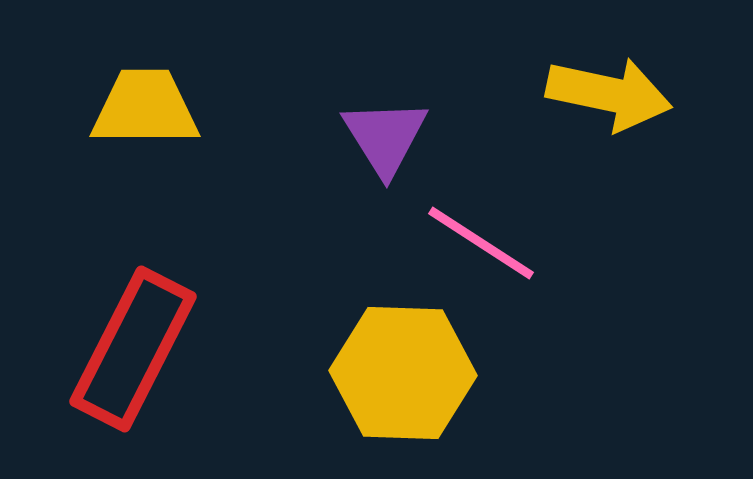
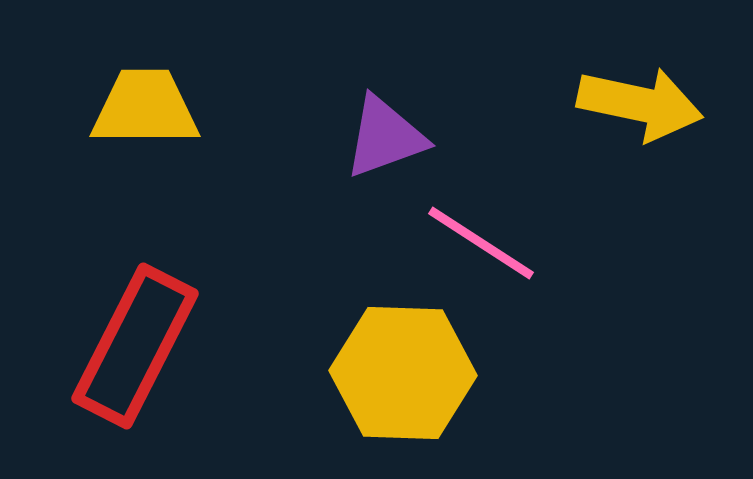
yellow arrow: moved 31 px right, 10 px down
purple triangle: rotated 42 degrees clockwise
red rectangle: moved 2 px right, 3 px up
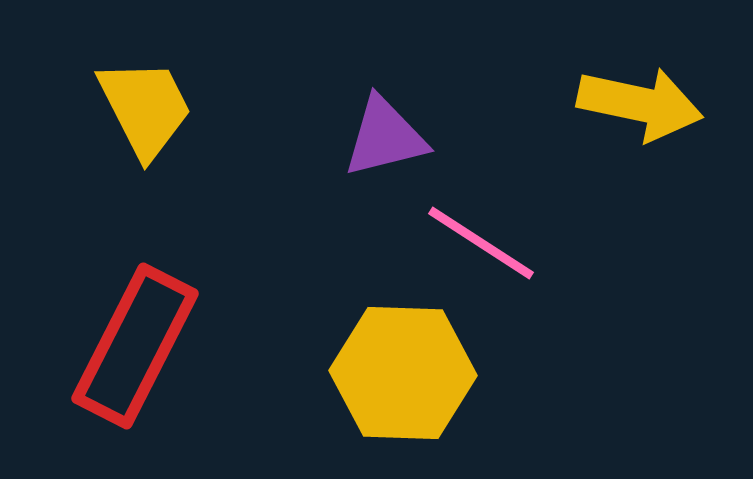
yellow trapezoid: rotated 63 degrees clockwise
purple triangle: rotated 6 degrees clockwise
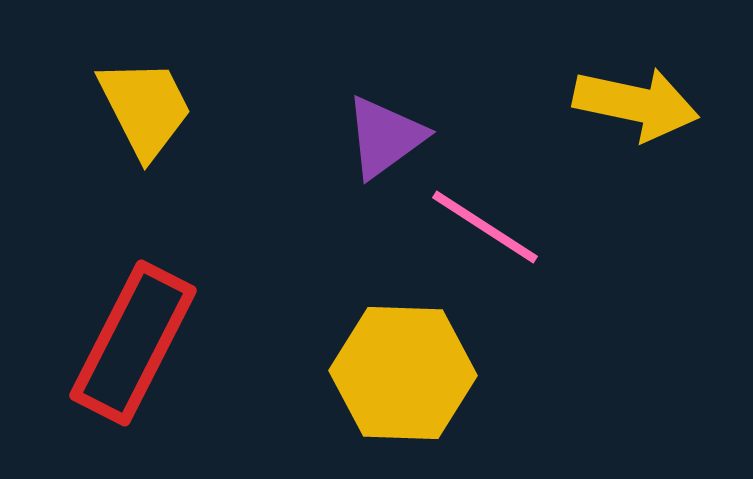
yellow arrow: moved 4 px left
purple triangle: rotated 22 degrees counterclockwise
pink line: moved 4 px right, 16 px up
red rectangle: moved 2 px left, 3 px up
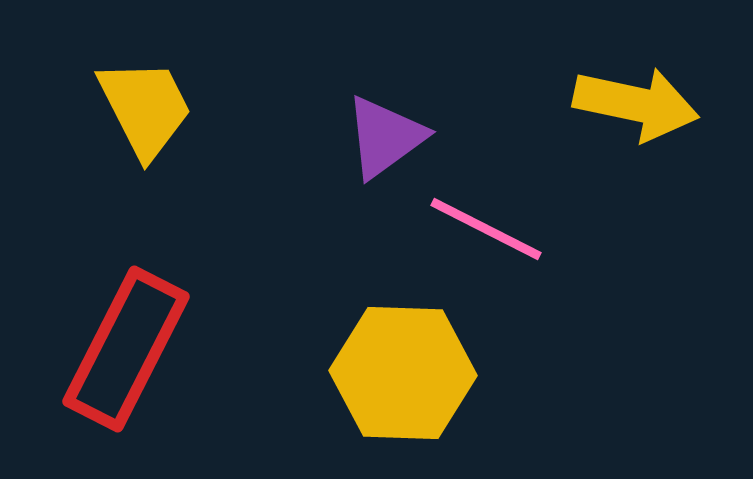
pink line: moved 1 px right, 2 px down; rotated 6 degrees counterclockwise
red rectangle: moved 7 px left, 6 px down
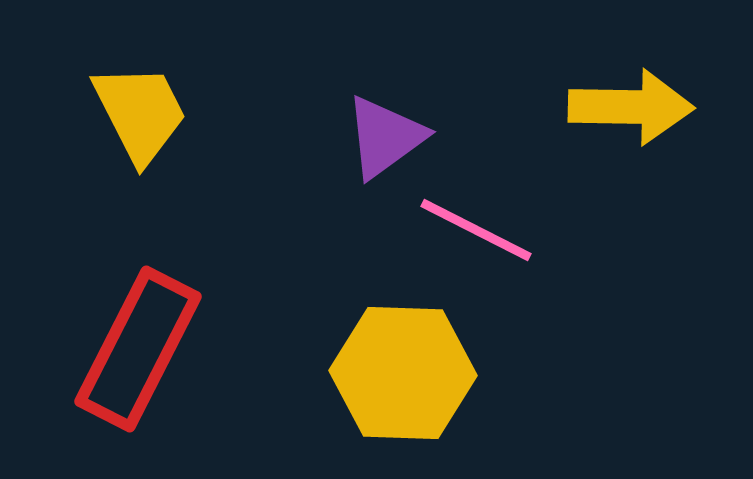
yellow arrow: moved 5 px left, 3 px down; rotated 11 degrees counterclockwise
yellow trapezoid: moved 5 px left, 5 px down
pink line: moved 10 px left, 1 px down
red rectangle: moved 12 px right
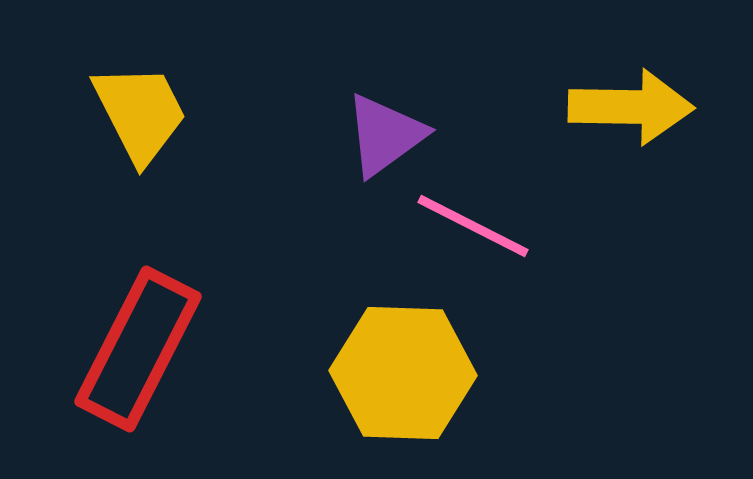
purple triangle: moved 2 px up
pink line: moved 3 px left, 4 px up
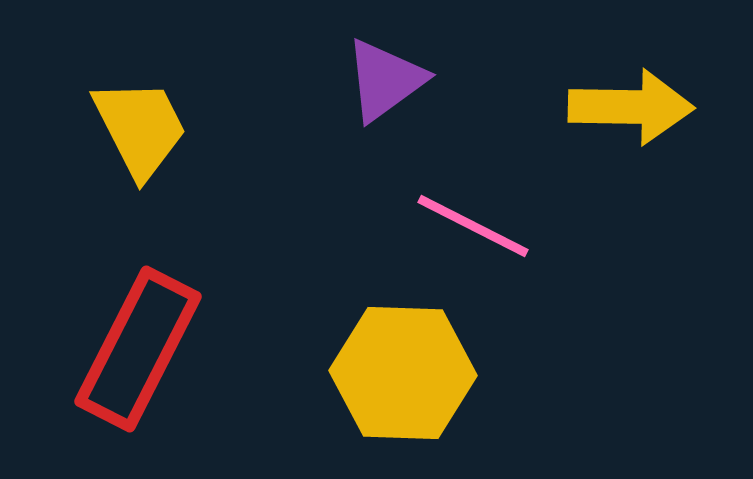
yellow trapezoid: moved 15 px down
purple triangle: moved 55 px up
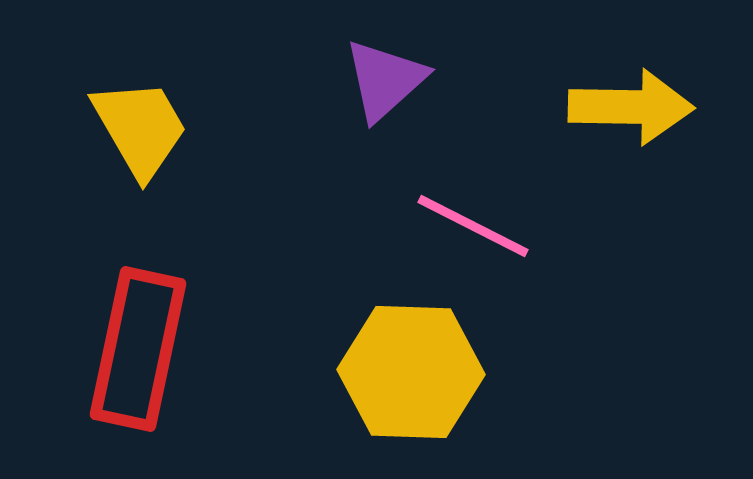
purple triangle: rotated 6 degrees counterclockwise
yellow trapezoid: rotated 3 degrees counterclockwise
red rectangle: rotated 15 degrees counterclockwise
yellow hexagon: moved 8 px right, 1 px up
